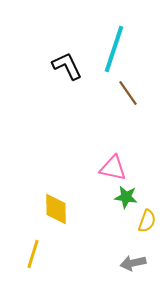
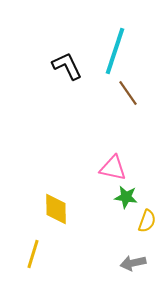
cyan line: moved 1 px right, 2 px down
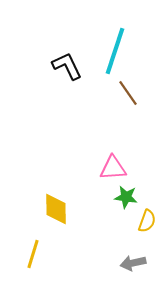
pink triangle: rotated 16 degrees counterclockwise
